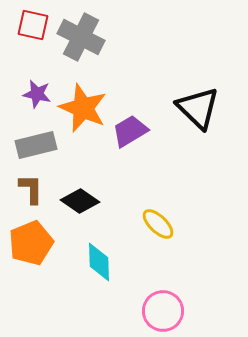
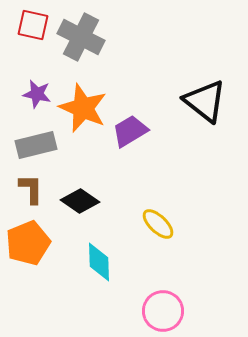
black triangle: moved 7 px right, 7 px up; rotated 6 degrees counterclockwise
orange pentagon: moved 3 px left
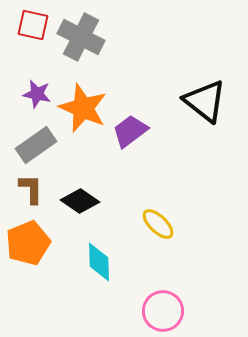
purple trapezoid: rotated 6 degrees counterclockwise
gray rectangle: rotated 21 degrees counterclockwise
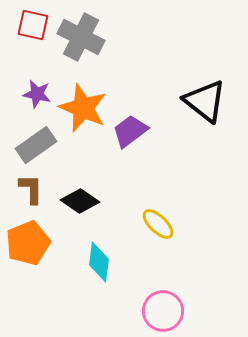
cyan diamond: rotated 9 degrees clockwise
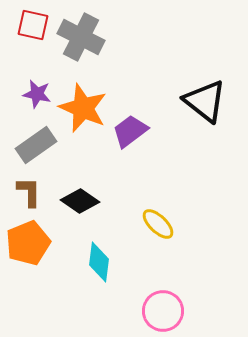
brown L-shape: moved 2 px left, 3 px down
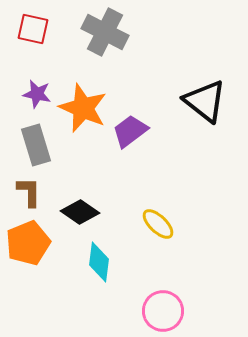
red square: moved 4 px down
gray cross: moved 24 px right, 5 px up
gray rectangle: rotated 72 degrees counterclockwise
black diamond: moved 11 px down
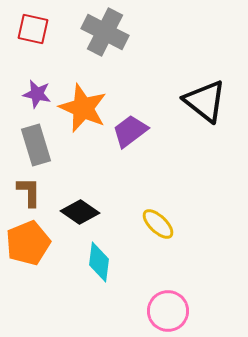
pink circle: moved 5 px right
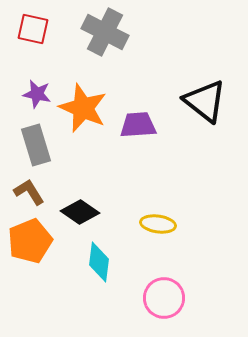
purple trapezoid: moved 8 px right, 6 px up; rotated 33 degrees clockwise
brown L-shape: rotated 32 degrees counterclockwise
yellow ellipse: rotated 36 degrees counterclockwise
orange pentagon: moved 2 px right, 2 px up
pink circle: moved 4 px left, 13 px up
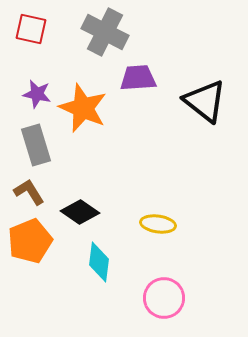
red square: moved 2 px left
purple trapezoid: moved 47 px up
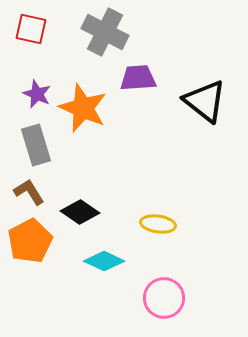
purple star: rotated 12 degrees clockwise
orange pentagon: rotated 6 degrees counterclockwise
cyan diamond: moved 5 px right, 1 px up; rotated 72 degrees counterclockwise
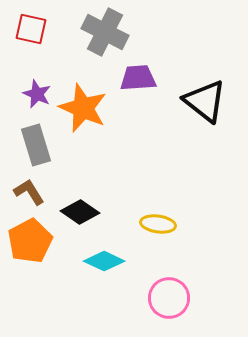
pink circle: moved 5 px right
